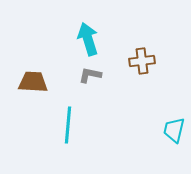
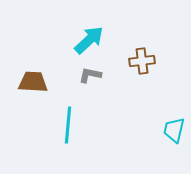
cyan arrow: moved 1 px right, 1 px down; rotated 64 degrees clockwise
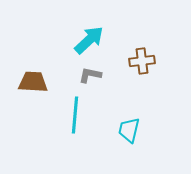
cyan line: moved 7 px right, 10 px up
cyan trapezoid: moved 45 px left
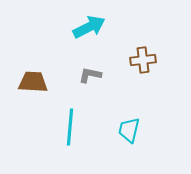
cyan arrow: moved 13 px up; rotated 16 degrees clockwise
brown cross: moved 1 px right, 1 px up
cyan line: moved 5 px left, 12 px down
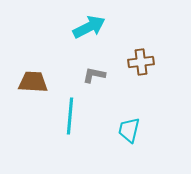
brown cross: moved 2 px left, 2 px down
gray L-shape: moved 4 px right
cyan line: moved 11 px up
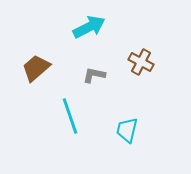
brown cross: rotated 35 degrees clockwise
brown trapezoid: moved 3 px right, 14 px up; rotated 44 degrees counterclockwise
cyan line: rotated 24 degrees counterclockwise
cyan trapezoid: moved 2 px left
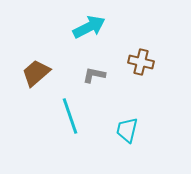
brown cross: rotated 15 degrees counterclockwise
brown trapezoid: moved 5 px down
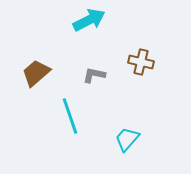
cyan arrow: moved 7 px up
cyan trapezoid: moved 9 px down; rotated 28 degrees clockwise
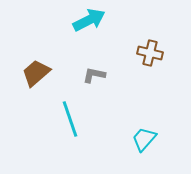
brown cross: moved 9 px right, 9 px up
cyan line: moved 3 px down
cyan trapezoid: moved 17 px right
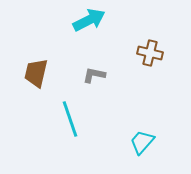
brown trapezoid: rotated 36 degrees counterclockwise
cyan trapezoid: moved 2 px left, 3 px down
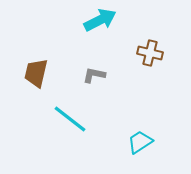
cyan arrow: moved 11 px right
cyan line: rotated 33 degrees counterclockwise
cyan trapezoid: moved 2 px left; rotated 16 degrees clockwise
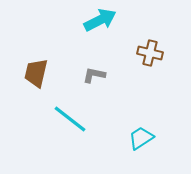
cyan trapezoid: moved 1 px right, 4 px up
